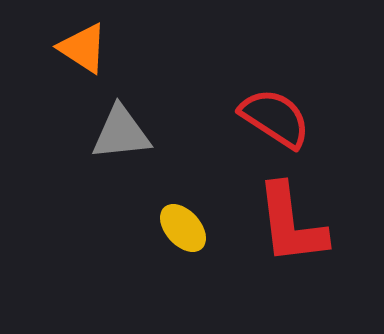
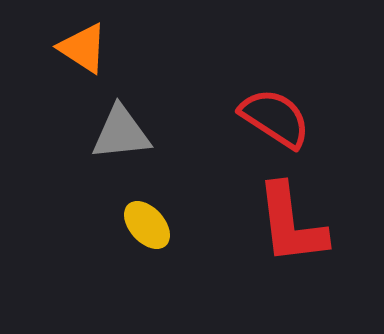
yellow ellipse: moved 36 px left, 3 px up
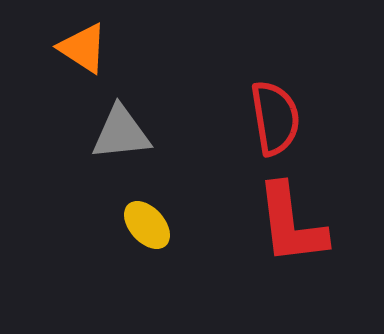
red semicircle: rotated 48 degrees clockwise
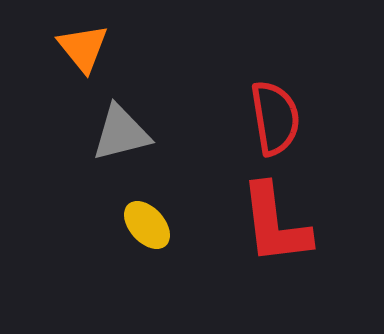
orange triangle: rotated 18 degrees clockwise
gray triangle: rotated 8 degrees counterclockwise
red L-shape: moved 16 px left
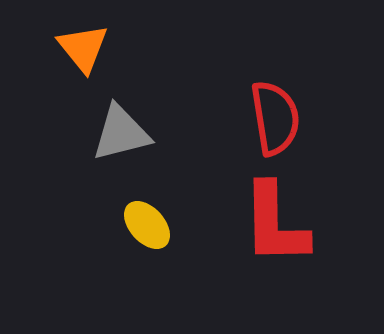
red L-shape: rotated 6 degrees clockwise
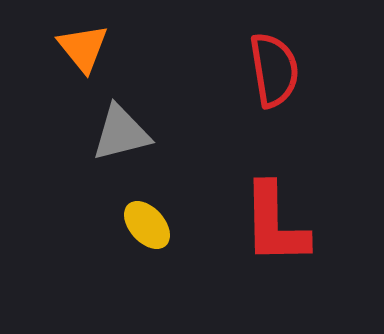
red semicircle: moved 1 px left, 48 px up
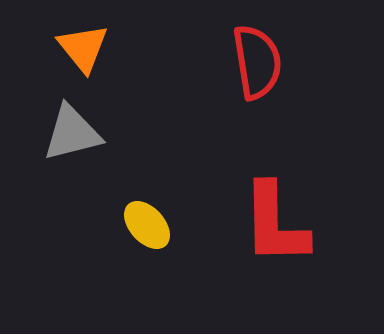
red semicircle: moved 17 px left, 8 px up
gray triangle: moved 49 px left
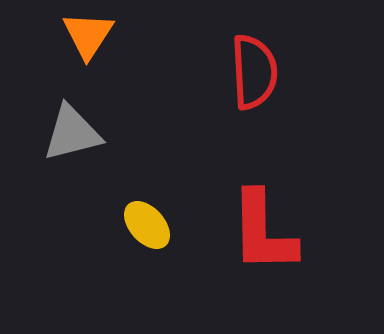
orange triangle: moved 5 px right, 13 px up; rotated 12 degrees clockwise
red semicircle: moved 3 px left, 10 px down; rotated 6 degrees clockwise
red L-shape: moved 12 px left, 8 px down
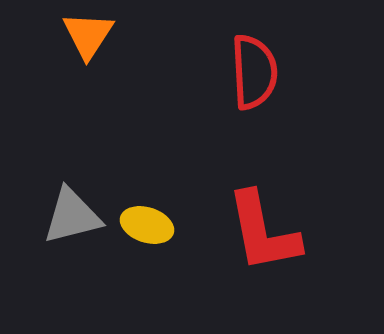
gray triangle: moved 83 px down
yellow ellipse: rotated 30 degrees counterclockwise
red L-shape: rotated 10 degrees counterclockwise
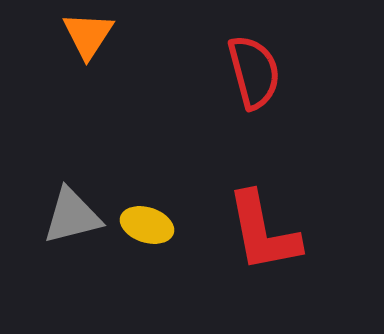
red semicircle: rotated 12 degrees counterclockwise
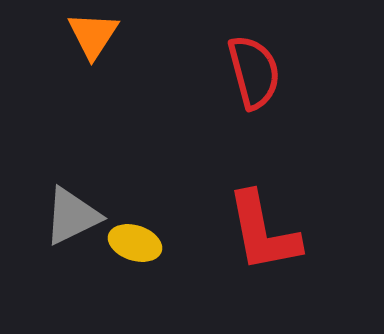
orange triangle: moved 5 px right
gray triangle: rotated 12 degrees counterclockwise
yellow ellipse: moved 12 px left, 18 px down
